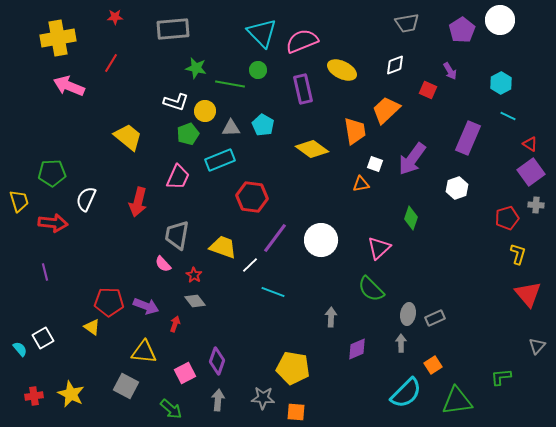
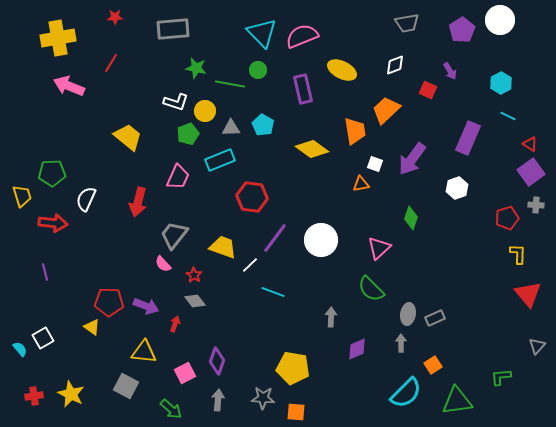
pink semicircle at (302, 41): moved 5 px up
yellow trapezoid at (19, 201): moved 3 px right, 5 px up
gray trapezoid at (177, 235): moved 3 px left; rotated 28 degrees clockwise
yellow L-shape at (518, 254): rotated 15 degrees counterclockwise
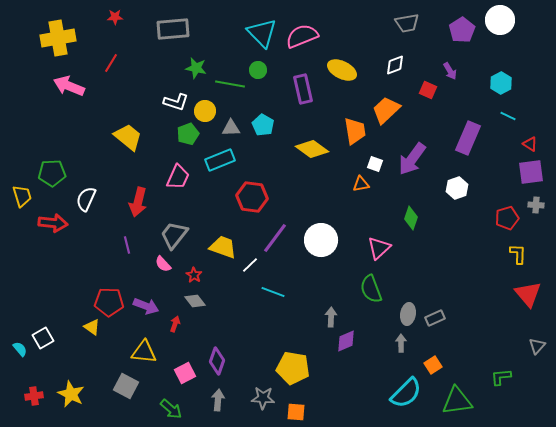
purple square at (531, 172): rotated 28 degrees clockwise
purple line at (45, 272): moved 82 px right, 27 px up
green semicircle at (371, 289): rotated 24 degrees clockwise
purple diamond at (357, 349): moved 11 px left, 8 px up
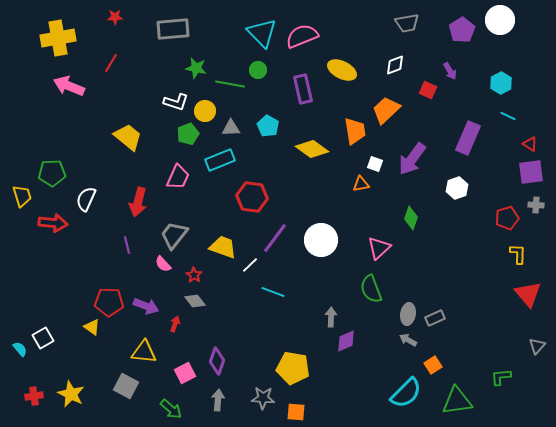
cyan pentagon at (263, 125): moved 5 px right, 1 px down
gray arrow at (401, 343): moved 7 px right, 3 px up; rotated 60 degrees counterclockwise
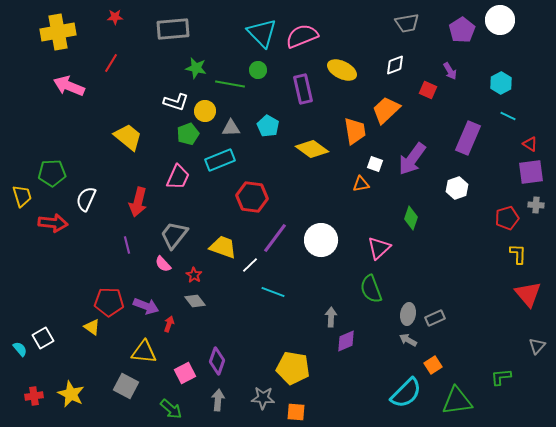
yellow cross at (58, 38): moved 6 px up
red arrow at (175, 324): moved 6 px left
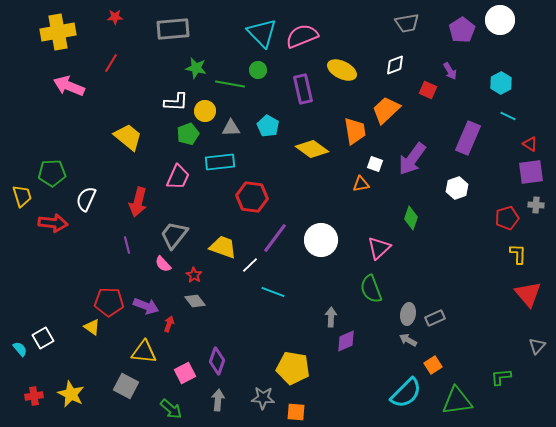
white L-shape at (176, 102): rotated 15 degrees counterclockwise
cyan rectangle at (220, 160): moved 2 px down; rotated 16 degrees clockwise
